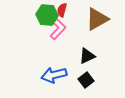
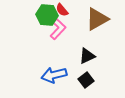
red semicircle: rotated 56 degrees counterclockwise
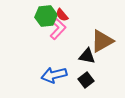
red semicircle: moved 5 px down
green hexagon: moved 1 px left, 1 px down; rotated 10 degrees counterclockwise
brown triangle: moved 5 px right, 22 px down
black triangle: rotated 36 degrees clockwise
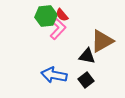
blue arrow: rotated 25 degrees clockwise
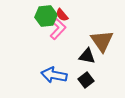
brown triangle: rotated 35 degrees counterclockwise
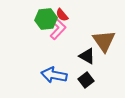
green hexagon: moved 3 px down
brown triangle: moved 2 px right
black triangle: rotated 18 degrees clockwise
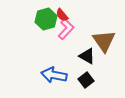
green hexagon: rotated 10 degrees counterclockwise
pink L-shape: moved 8 px right
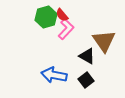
green hexagon: moved 2 px up
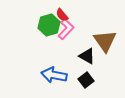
green hexagon: moved 3 px right, 8 px down
brown triangle: moved 1 px right
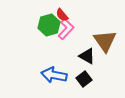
black square: moved 2 px left, 1 px up
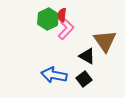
red semicircle: rotated 48 degrees clockwise
green hexagon: moved 1 px left, 6 px up; rotated 10 degrees counterclockwise
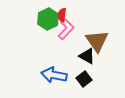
brown triangle: moved 8 px left
